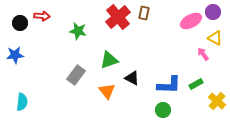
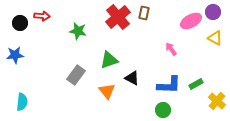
pink arrow: moved 32 px left, 5 px up
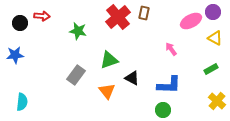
green rectangle: moved 15 px right, 15 px up
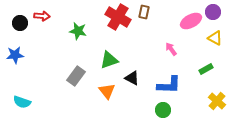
brown rectangle: moved 1 px up
red cross: rotated 20 degrees counterclockwise
green rectangle: moved 5 px left
gray rectangle: moved 1 px down
cyan semicircle: rotated 102 degrees clockwise
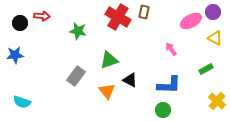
black triangle: moved 2 px left, 2 px down
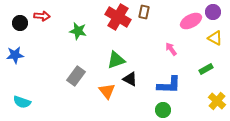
green triangle: moved 7 px right
black triangle: moved 1 px up
